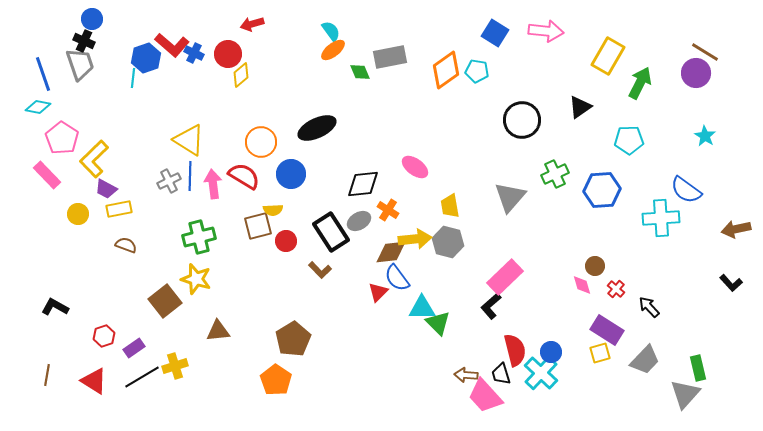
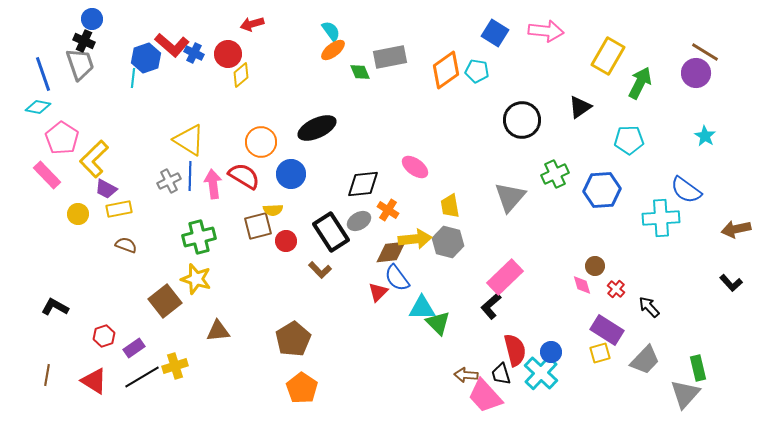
orange pentagon at (276, 380): moved 26 px right, 8 px down
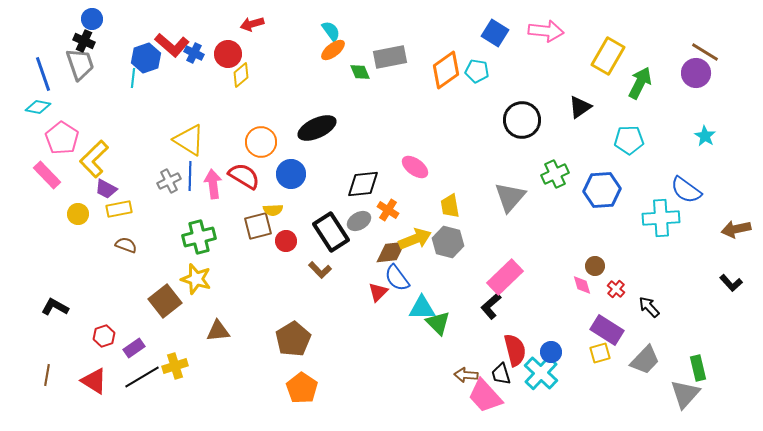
yellow arrow at (415, 239): rotated 16 degrees counterclockwise
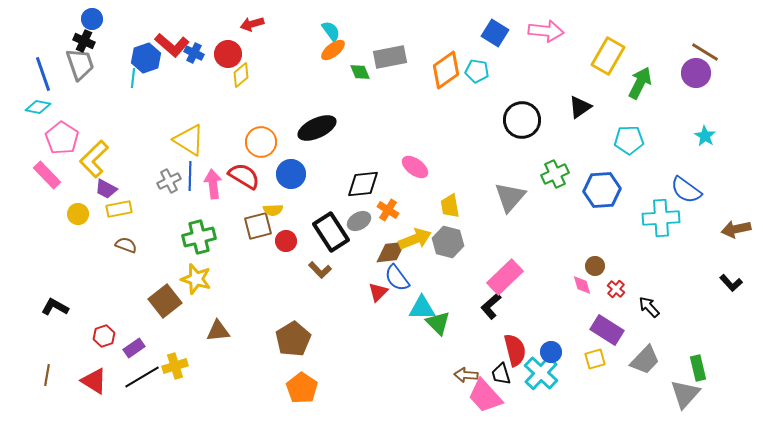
yellow square at (600, 353): moved 5 px left, 6 px down
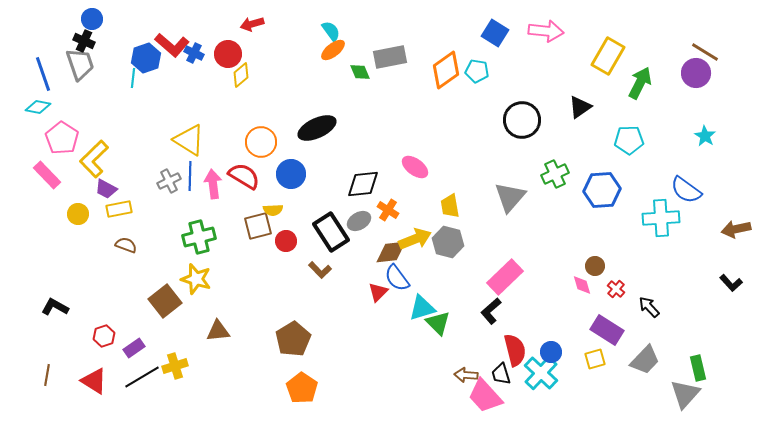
black L-shape at (491, 306): moved 5 px down
cyan triangle at (422, 308): rotated 16 degrees counterclockwise
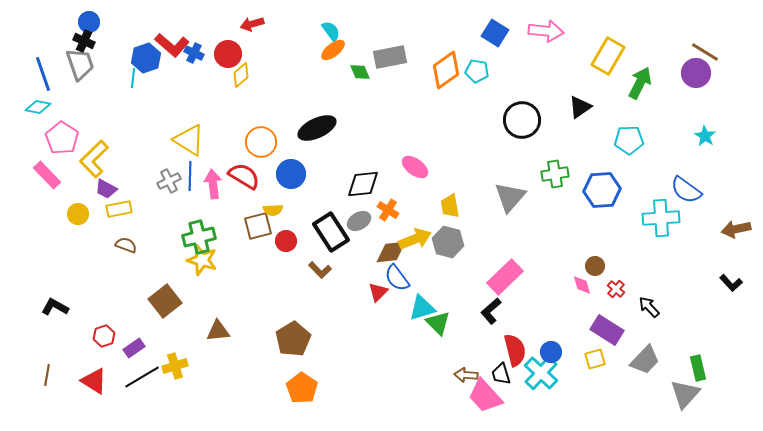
blue circle at (92, 19): moved 3 px left, 3 px down
green cross at (555, 174): rotated 16 degrees clockwise
yellow star at (196, 279): moved 6 px right, 19 px up
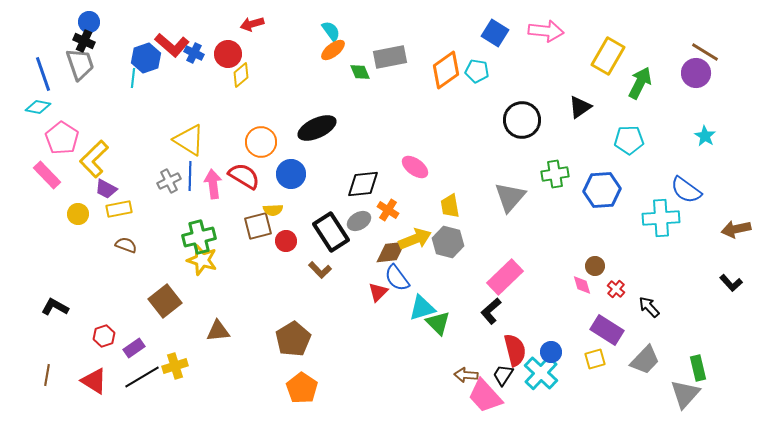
black trapezoid at (501, 374): moved 2 px right, 1 px down; rotated 50 degrees clockwise
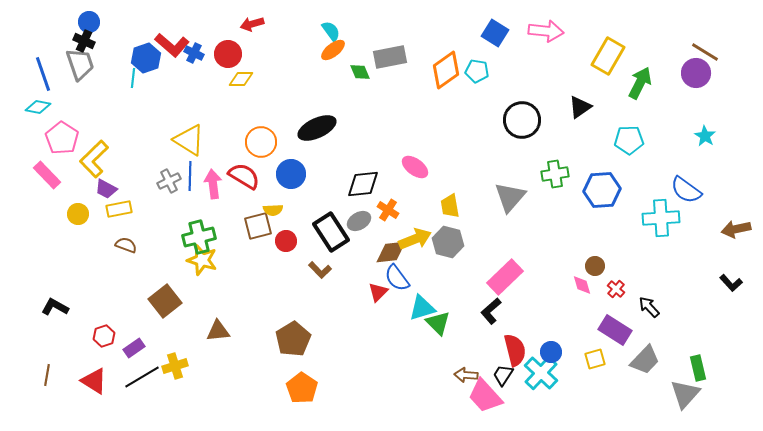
yellow diamond at (241, 75): moved 4 px down; rotated 40 degrees clockwise
purple rectangle at (607, 330): moved 8 px right
